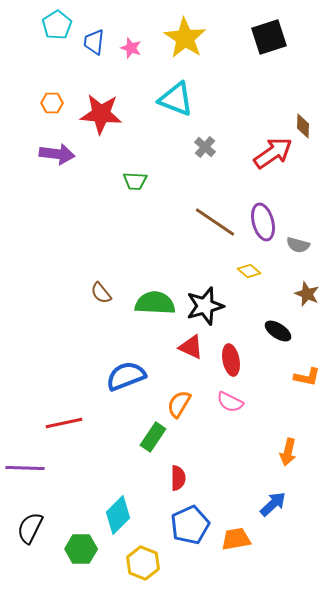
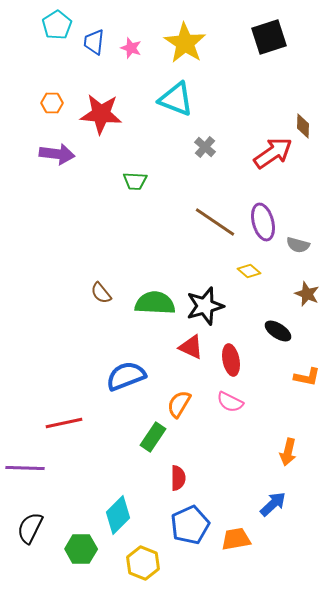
yellow star: moved 5 px down
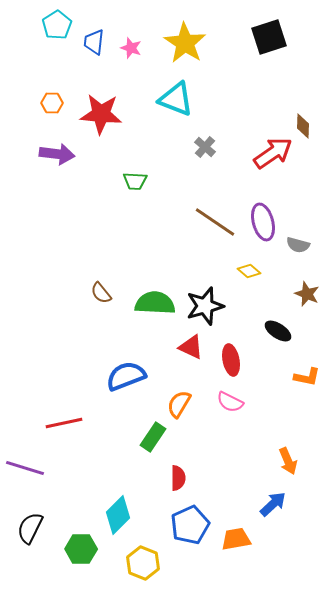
orange arrow: moved 9 px down; rotated 36 degrees counterclockwise
purple line: rotated 15 degrees clockwise
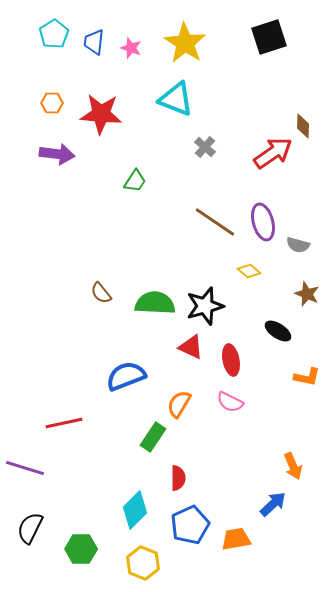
cyan pentagon: moved 3 px left, 9 px down
green trapezoid: rotated 60 degrees counterclockwise
orange arrow: moved 5 px right, 5 px down
cyan diamond: moved 17 px right, 5 px up
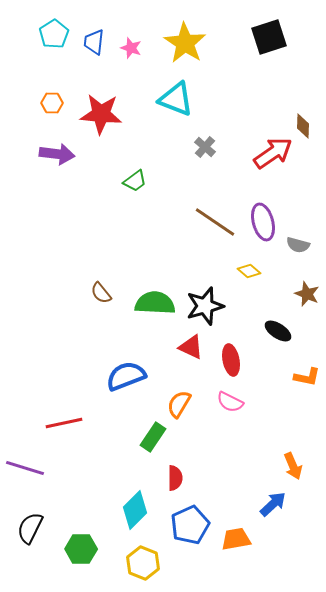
green trapezoid: rotated 20 degrees clockwise
red semicircle: moved 3 px left
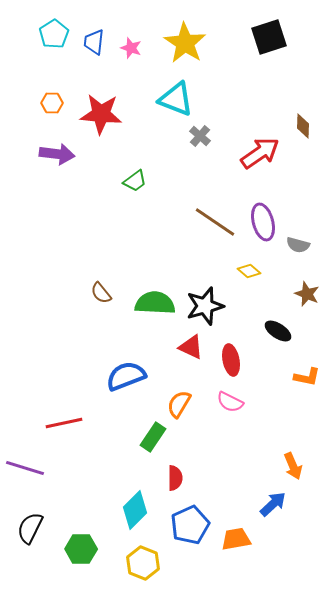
gray cross: moved 5 px left, 11 px up
red arrow: moved 13 px left
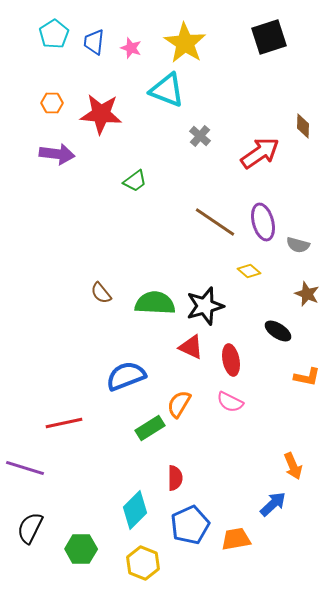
cyan triangle: moved 9 px left, 9 px up
green rectangle: moved 3 px left, 9 px up; rotated 24 degrees clockwise
